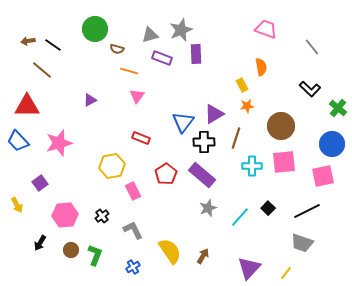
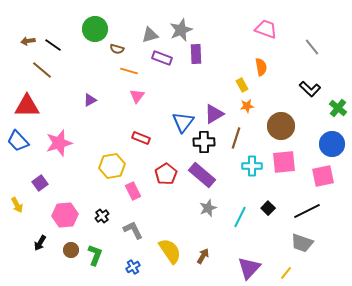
cyan line at (240, 217): rotated 15 degrees counterclockwise
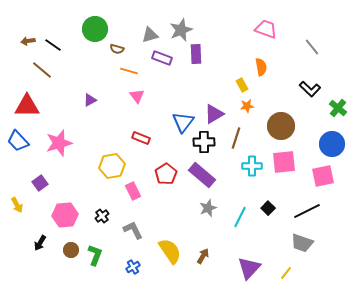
pink triangle at (137, 96): rotated 14 degrees counterclockwise
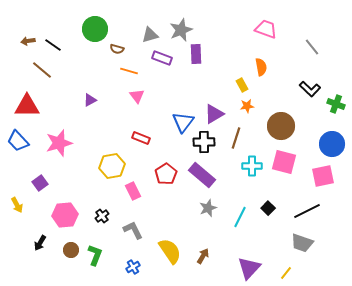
green cross at (338, 108): moved 2 px left, 4 px up; rotated 18 degrees counterclockwise
pink square at (284, 162): rotated 20 degrees clockwise
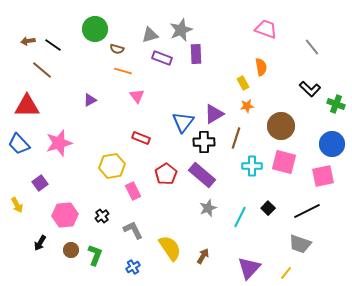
orange line at (129, 71): moved 6 px left
yellow rectangle at (242, 85): moved 1 px right, 2 px up
blue trapezoid at (18, 141): moved 1 px right, 3 px down
gray trapezoid at (302, 243): moved 2 px left, 1 px down
yellow semicircle at (170, 251): moved 3 px up
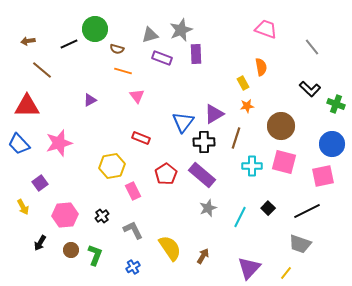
black line at (53, 45): moved 16 px right, 1 px up; rotated 60 degrees counterclockwise
yellow arrow at (17, 205): moved 6 px right, 2 px down
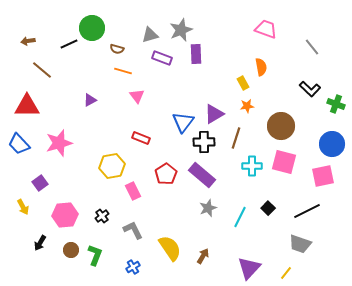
green circle at (95, 29): moved 3 px left, 1 px up
